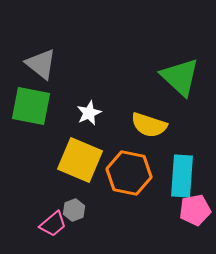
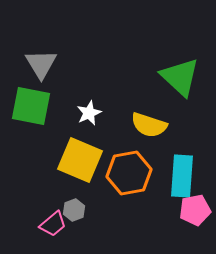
gray triangle: rotated 20 degrees clockwise
orange hexagon: rotated 21 degrees counterclockwise
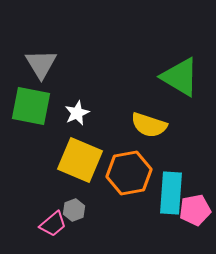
green triangle: rotated 12 degrees counterclockwise
white star: moved 12 px left
cyan rectangle: moved 11 px left, 17 px down
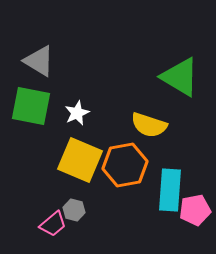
gray triangle: moved 2 px left, 3 px up; rotated 28 degrees counterclockwise
orange hexagon: moved 4 px left, 8 px up
cyan rectangle: moved 1 px left, 3 px up
gray hexagon: rotated 25 degrees counterclockwise
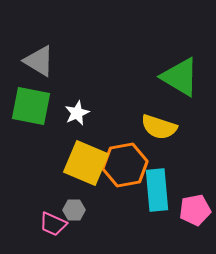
yellow semicircle: moved 10 px right, 2 px down
yellow square: moved 6 px right, 3 px down
cyan rectangle: moved 13 px left; rotated 9 degrees counterclockwise
gray hexagon: rotated 15 degrees counterclockwise
pink trapezoid: rotated 64 degrees clockwise
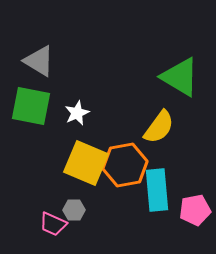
yellow semicircle: rotated 72 degrees counterclockwise
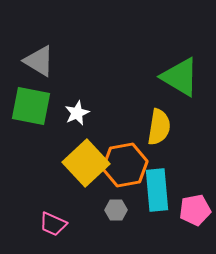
yellow semicircle: rotated 27 degrees counterclockwise
yellow square: rotated 24 degrees clockwise
gray hexagon: moved 42 px right
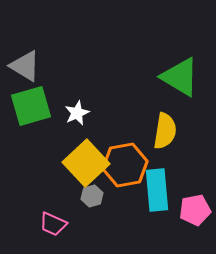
gray triangle: moved 14 px left, 5 px down
green square: rotated 27 degrees counterclockwise
yellow semicircle: moved 6 px right, 4 px down
gray hexagon: moved 24 px left, 14 px up; rotated 15 degrees counterclockwise
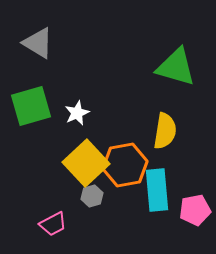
gray triangle: moved 13 px right, 23 px up
green triangle: moved 4 px left, 10 px up; rotated 15 degrees counterclockwise
pink trapezoid: rotated 52 degrees counterclockwise
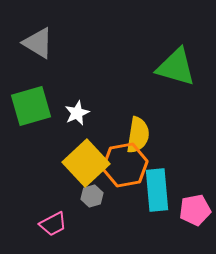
yellow semicircle: moved 27 px left, 4 px down
